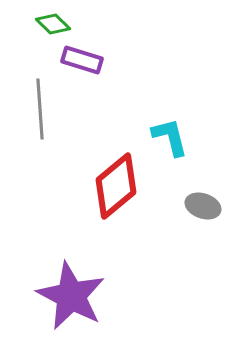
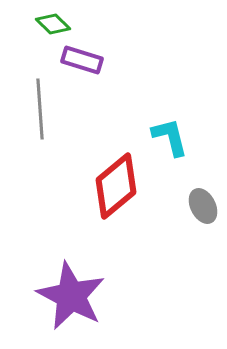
gray ellipse: rotated 44 degrees clockwise
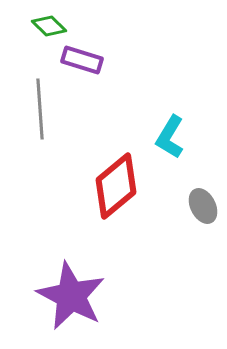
green diamond: moved 4 px left, 2 px down
cyan L-shape: rotated 135 degrees counterclockwise
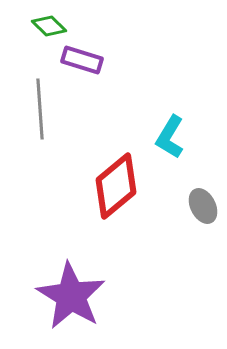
purple star: rotated 4 degrees clockwise
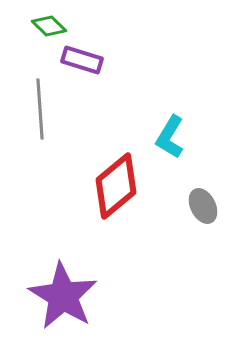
purple star: moved 8 px left
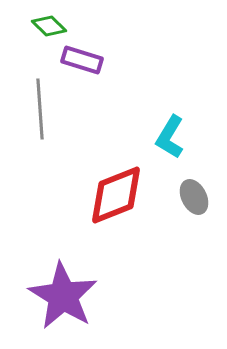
red diamond: moved 9 px down; rotated 18 degrees clockwise
gray ellipse: moved 9 px left, 9 px up
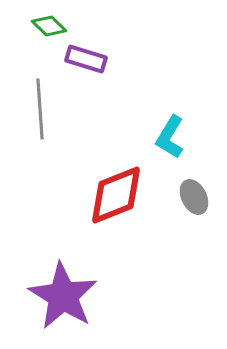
purple rectangle: moved 4 px right, 1 px up
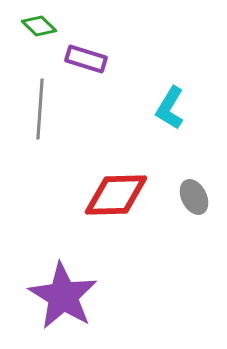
green diamond: moved 10 px left
gray line: rotated 8 degrees clockwise
cyan L-shape: moved 29 px up
red diamond: rotated 20 degrees clockwise
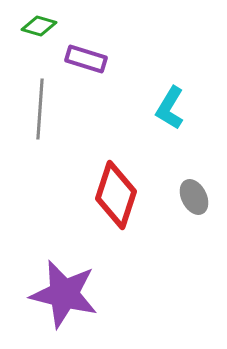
green diamond: rotated 28 degrees counterclockwise
red diamond: rotated 70 degrees counterclockwise
purple star: moved 1 px right, 2 px up; rotated 18 degrees counterclockwise
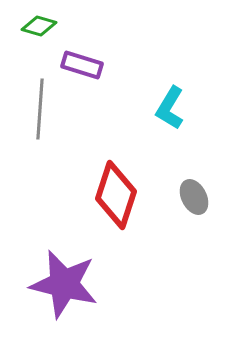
purple rectangle: moved 4 px left, 6 px down
purple star: moved 10 px up
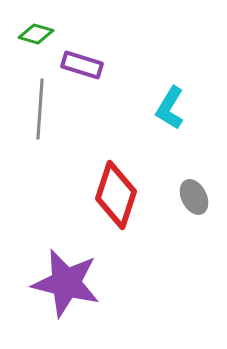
green diamond: moved 3 px left, 8 px down
purple star: moved 2 px right, 1 px up
